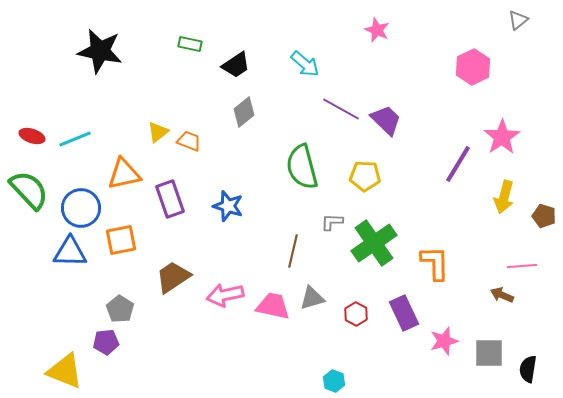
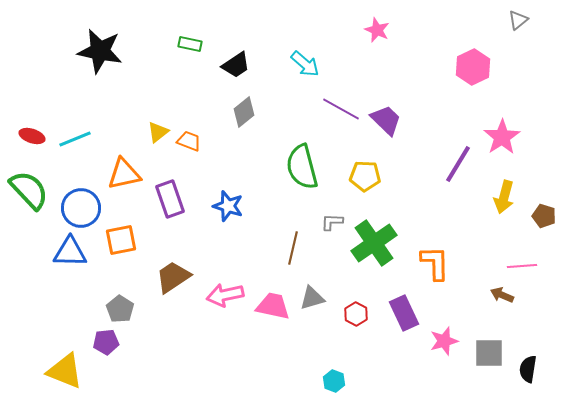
brown line at (293, 251): moved 3 px up
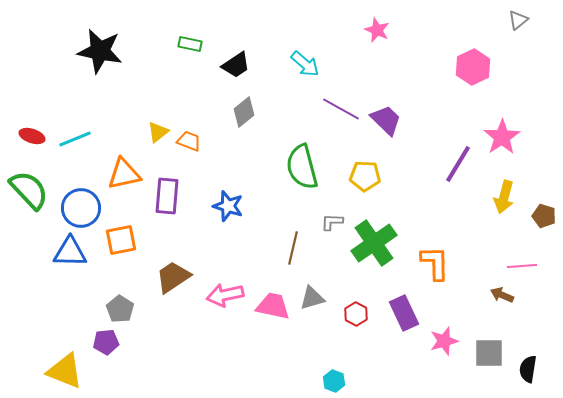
purple rectangle at (170, 199): moved 3 px left, 3 px up; rotated 24 degrees clockwise
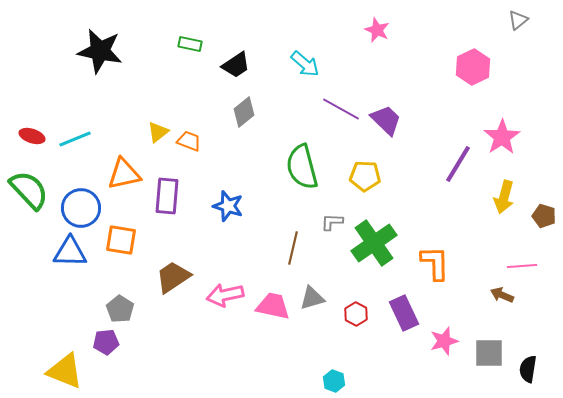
orange square at (121, 240): rotated 20 degrees clockwise
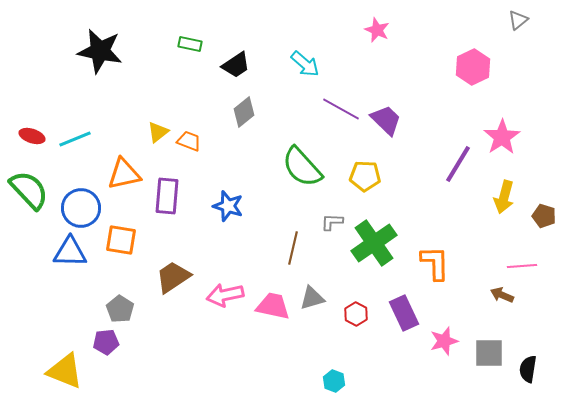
green semicircle at (302, 167): rotated 27 degrees counterclockwise
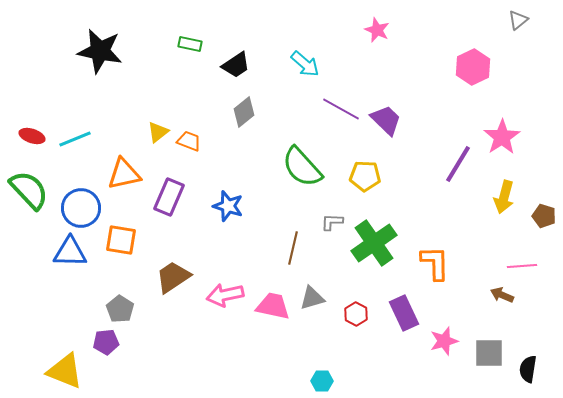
purple rectangle at (167, 196): moved 2 px right, 1 px down; rotated 18 degrees clockwise
cyan hexagon at (334, 381): moved 12 px left; rotated 20 degrees counterclockwise
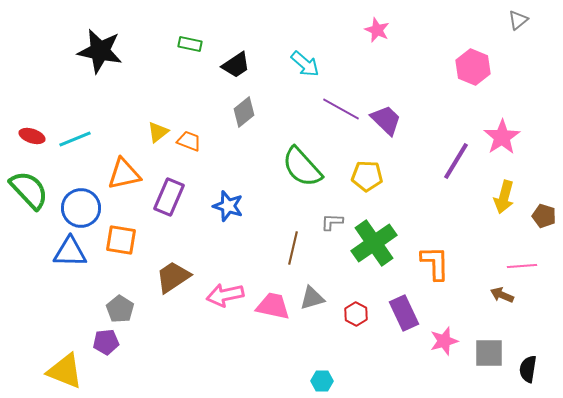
pink hexagon at (473, 67): rotated 12 degrees counterclockwise
purple line at (458, 164): moved 2 px left, 3 px up
yellow pentagon at (365, 176): moved 2 px right
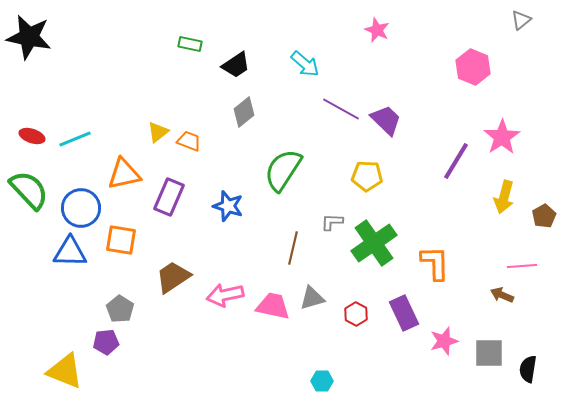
gray triangle at (518, 20): moved 3 px right
black star at (100, 51): moved 71 px left, 14 px up
green semicircle at (302, 167): moved 19 px left, 3 px down; rotated 75 degrees clockwise
brown pentagon at (544, 216): rotated 25 degrees clockwise
